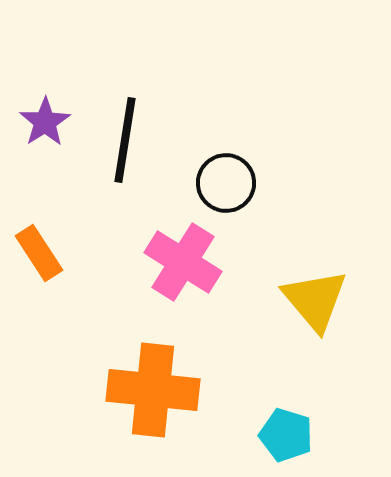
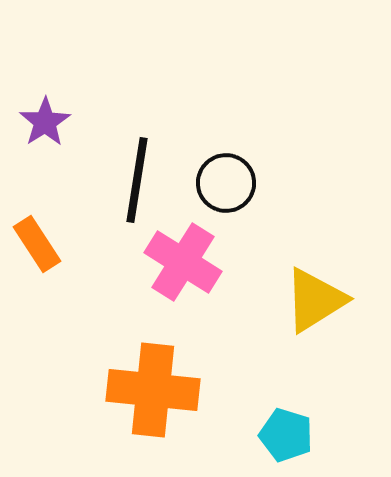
black line: moved 12 px right, 40 px down
orange rectangle: moved 2 px left, 9 px up
yellow triangle: rotated 38 degrees clockwise
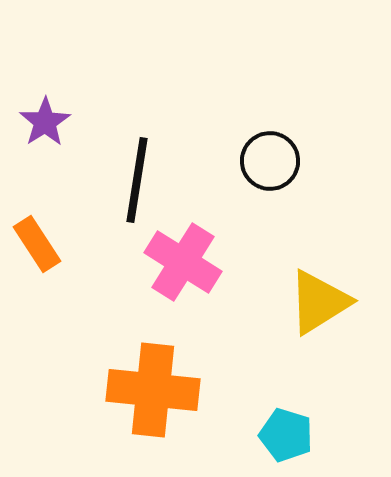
black circle: moved 44 px right, 22 px up
yellow triangle: moved 4 px right, 2 px down
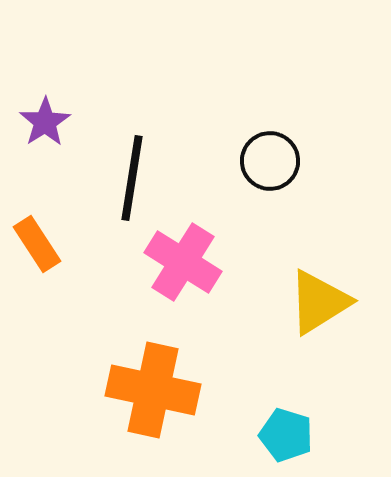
black line: moved 5 px left, 2 px up
orange cross: rotated 6 degrees clockwise
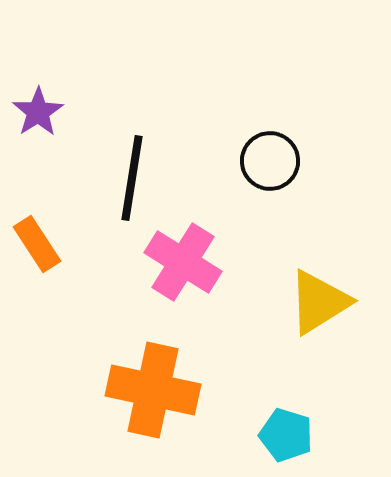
purple star: moved 7 px left, 10 px up
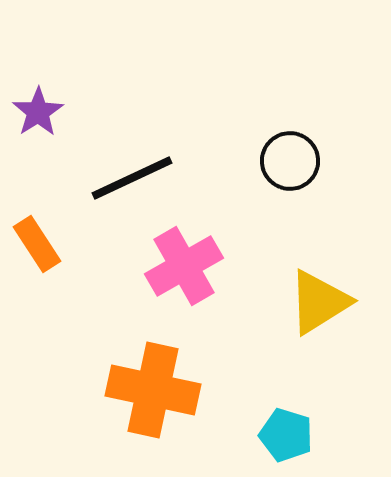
black circle: moved 20 px right
black line: rotated 56 degrees clockwise
pink cross: moved 1 px right, 4 px down; rotated 28 degrees clockwise
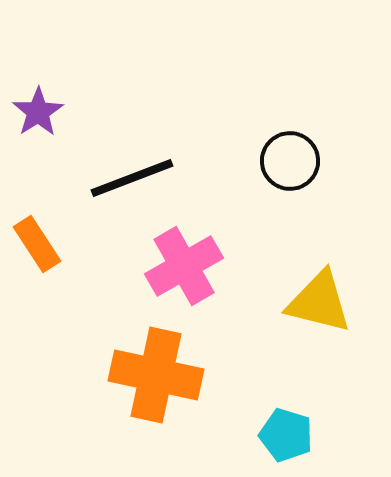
black line: rotated 4 degrees clockwise
yellow triangle: rotated 46 degrees clockwise
orange cross: moved 3 px right, 15 px up
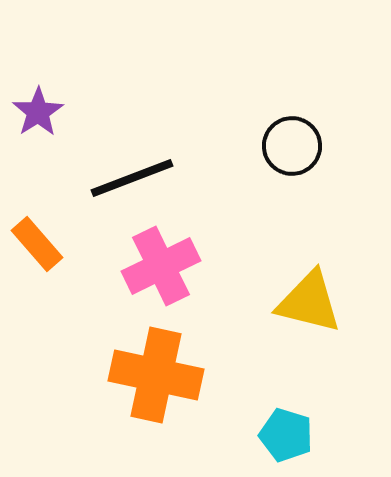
black circle: moved 2 px right, 15 px up
orange rectangle: rotated 8 degrees counterclockwise
pink cross: moved 23 px left; rotated 4 degrees clockwise
yellow triangle: moved 10 px left
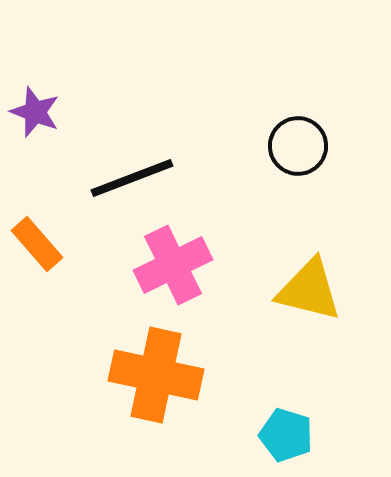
purple star: moved 3 px left; rotated 18 degrees counterclockwise
black circle: moved 6 px right
pink cross: moved 12 px right, 1 px up
yellow triangle: moved 12 px up
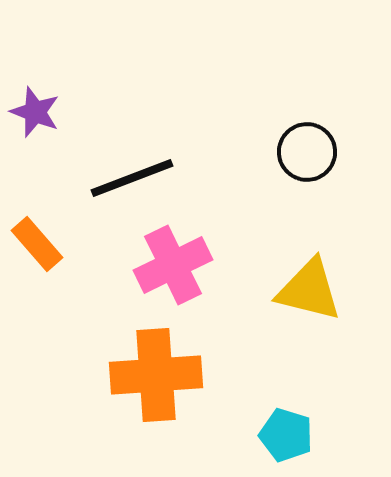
black circle: moved 9 px right, 6 px down
orange cross: rotated 16 degrees counterclockwise
